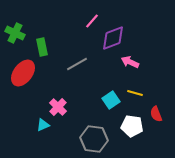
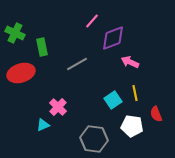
red ellipse: moved 2 px left; rotated 36 degrees clockwise
yellow line: rotated 63 degrees clockwise
cyan square: moved 2 px right
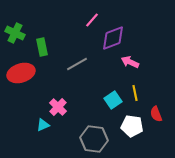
pink line: moved 1 px up
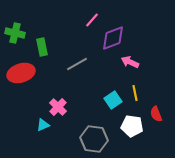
green cross: rotated 12 degrees counterclockwise
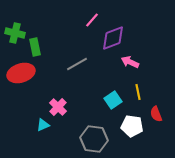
green rectangle: moved 7 px left
yellow line: moved 3 px right, 1 px up
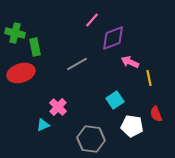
yellow line: moved 11 px right, 14 px up
cyan square: moved 2 px right
gray hexagon: moved 3 px left
